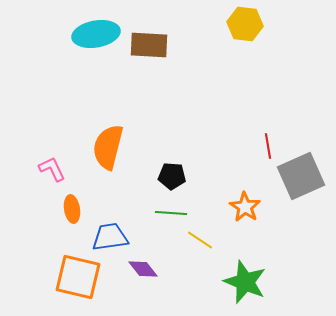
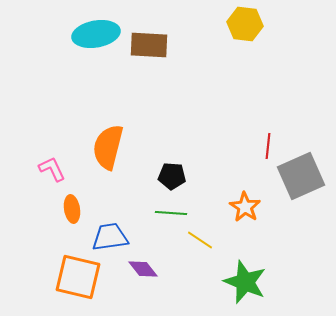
red line: rotated 15 degrees clockwise
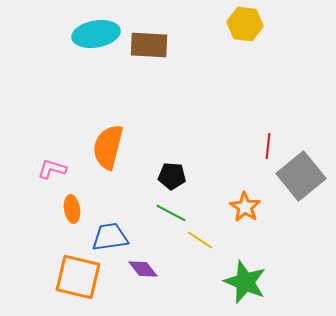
pink L-shape: rotated 48 degrees counterclockwise
gray square: rotated 15 degrees counterclockwise
green line: rotated 24 degrees clockwise
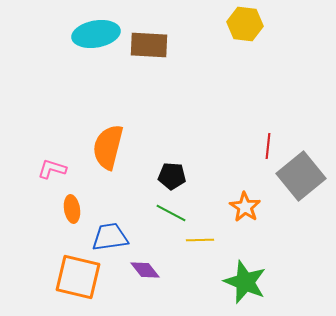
yellow line: rotated 36 degrees counterclockwise
purple diamond: moved 2 px right, 1 px down
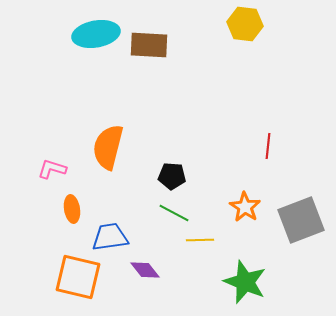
gray square: moved 44 px down; rotated 18 degrees clockwise
green line: moved 3 px right
